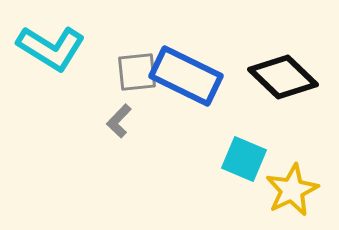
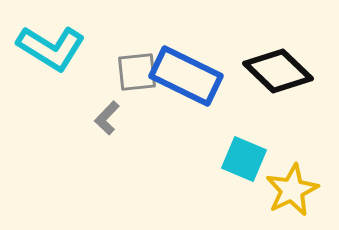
black diamond: moved 5 px left, 6 px up
gray L-shape: moved 12 px left, 3 px up
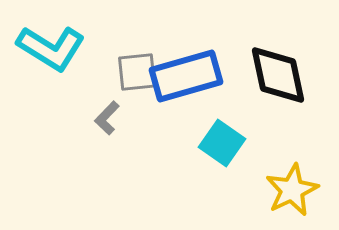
black diamond: moved 4 px down; rotated 34 degrees clockwise
blue rectangle: rotated 42 degrees counterclockwise
cyan square: moved 22 px left, 16 px up; rotated 12 degrees clockwise
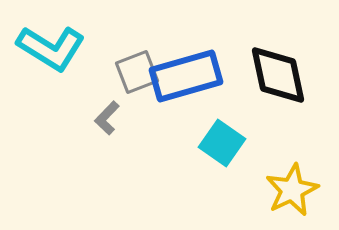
gray square: rotated 15 degrees counterclockwise
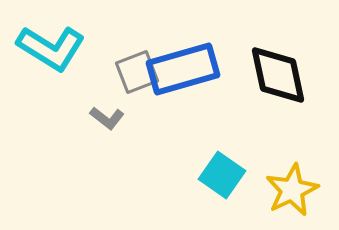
blue rectangle: moved 3 px left, 7 px up
gray L-shape: rotated 96 degrees counterclockwise
cyan square: moved 32 px down
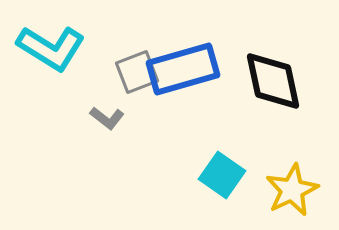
black diamond: moved 5 px left, 6 px down
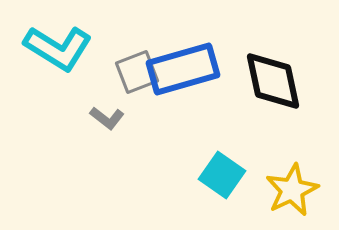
cyan L-shape: moved 7 px right
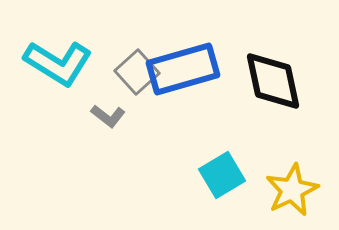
cyan L-shape: moved 15 px down
gray square: rotated 21 degrees counterclockwise
gray L-shape: moved 1 px right, 2 px up
cyan square: rotated 24 degrees clockwise
